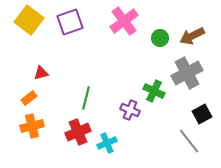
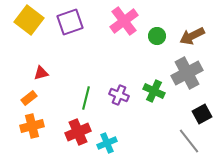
green circle: moved 3 px left, 2 px up
purple cross: moved 11 px left, 15 px up
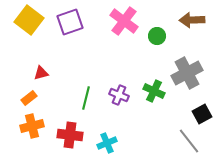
pink cross: rotated 16 degrees counterclockwise
brown arrow: moved 16 px up; rotated 25 degrees clockwise
red cross: moved 8 px left, 3 px down; rotated 30 degrees clockwise
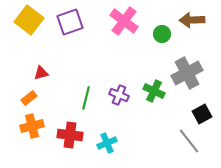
green circle: moved 5 px right, 2 px up
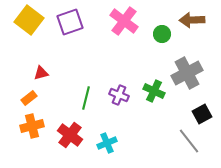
red cross: rotated 30 degrees clockwise
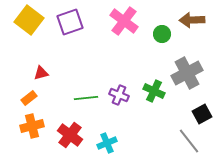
green line: rotated 70 degrees clockwise
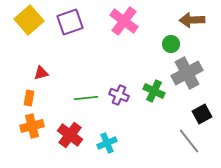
yellow square: rotated 12 degrees clockwise
green circle: moved 9 px right, 10 px down
orange rectangle: rotated 42 degrees counterclockwise
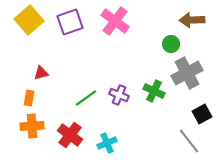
pink cross: moved 9 px left
green line: rotated 30 degrees counterclockwise
orange cross: rotated 10 degrees clockwise
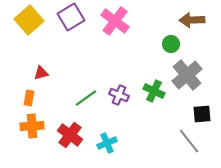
purple square: moved 1 px right, 5 px up; rotated 12 degrees counterclockwise
gray cross: moved 2 px down; rotated 12 degrees counterclockwise
black square: rotated 24 degrees clockwise
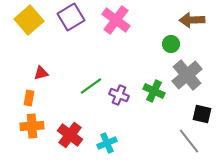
pink cross: moved 1 px right, 1 px up
green line: moved 5 px right, 12 px up
black square: rotated 18 degrees clockwise
